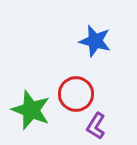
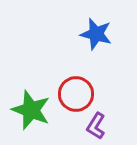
blue star: moved 1 px right, 7 px up
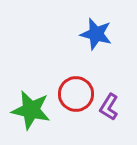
green star: rotated 9 degrees counterclockwise
purple L-shape: moved 13 px right, 19 px up
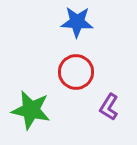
blue star: moved 19 px left, 12 px up; rotated 12 degrees counterclockwise
red circle: moved 22 px up
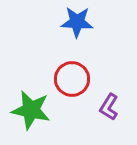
red circle: moved 4 px left, 7 px down
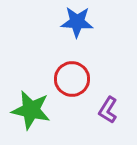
purple L-shape: moved 1 px left, 3 px down
